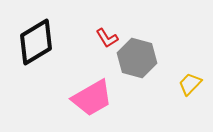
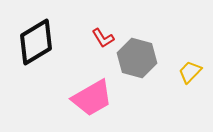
red L-shape: moved 4 px left
yellow trapezoid: moved 12 px up
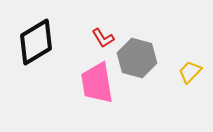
pink trapezoid: moved 5 px right, 15 px up; rotated 111 degrees clockwise
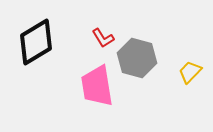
pink trapezoid: moved 3 px down
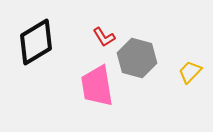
red L-shape: moved 1 px right, 1 px up
